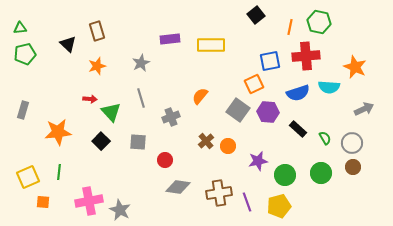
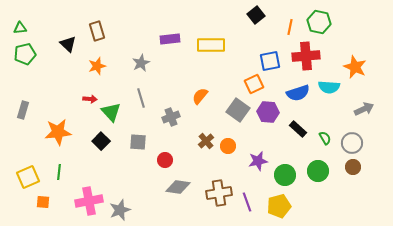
green circle at (321, 173): moved 3 px left, 2 px up
gray star at (120, 210): rotated 25 degrees clockwise
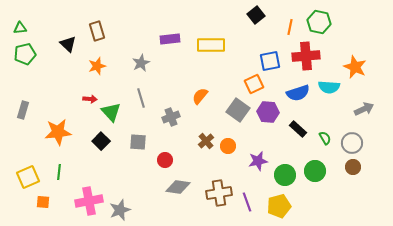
green circle at (318, 171): moved 3 px left
